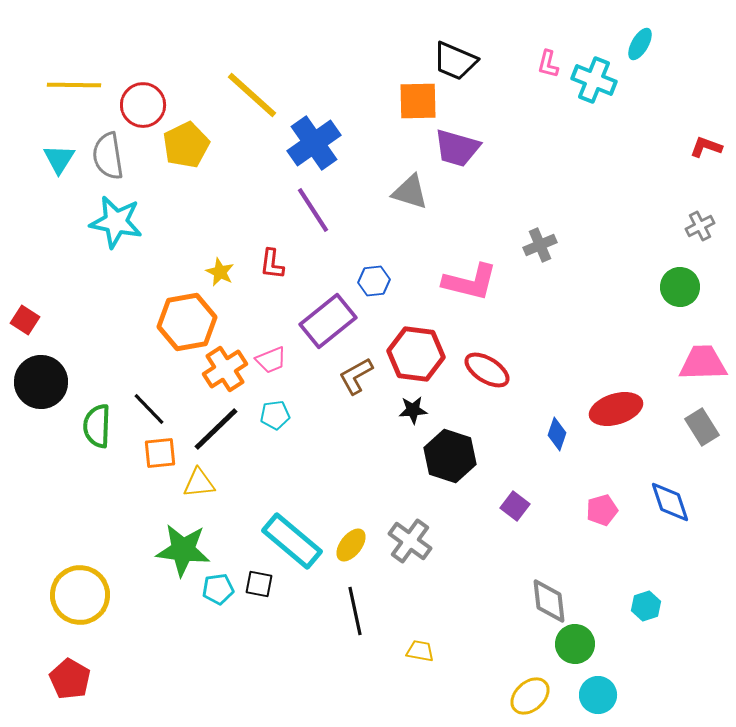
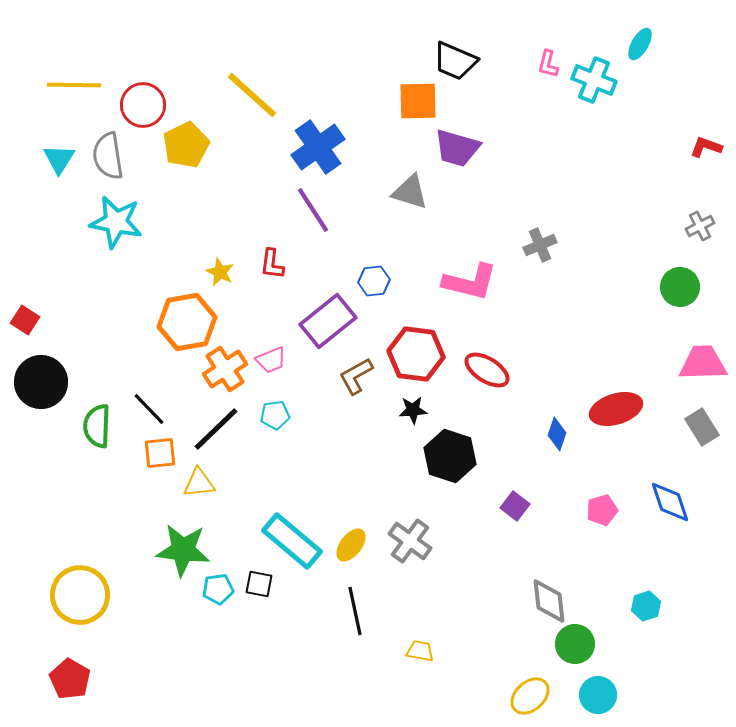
blue cross at (314, 143): moved 4 px right, 4 px down
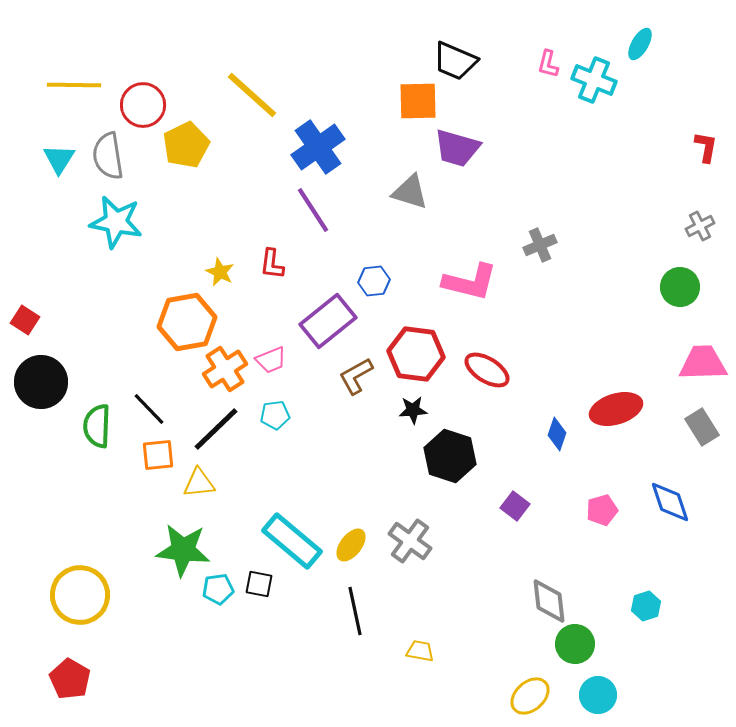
red L-shape at (706, 147): rotated 80 degrees clockwise
orange square at (160, 453): moved 2 px left, 2 px down
